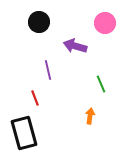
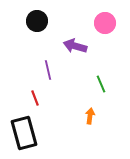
black circle: moved 2 px left, 1 px up
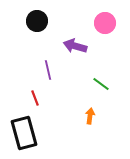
green line: rotated 30 degrees counterclockwise
